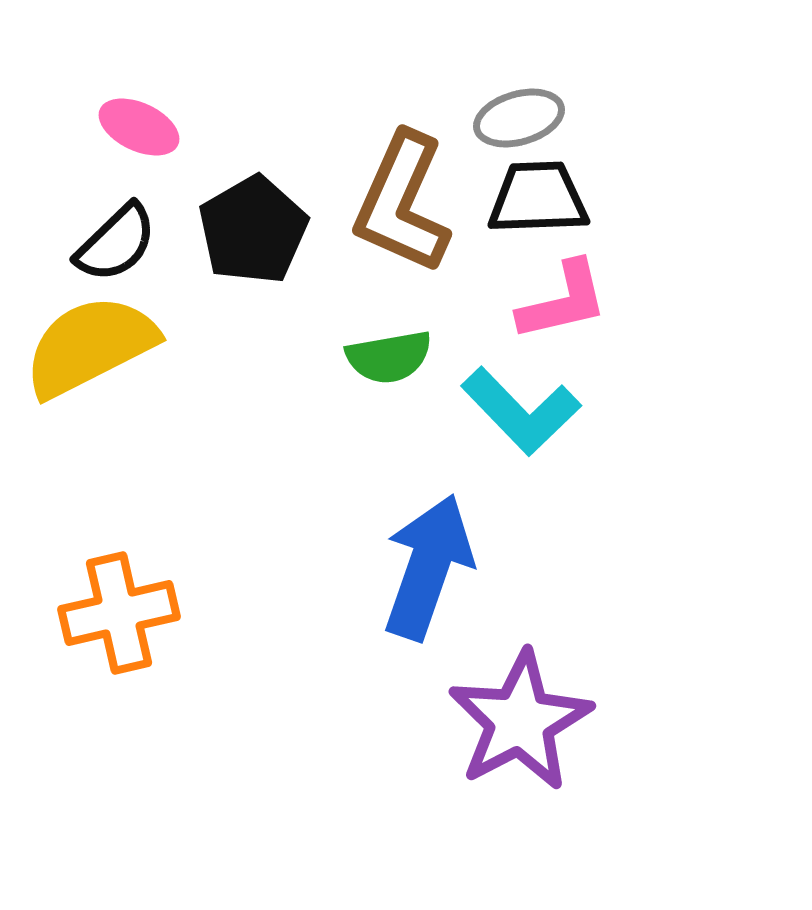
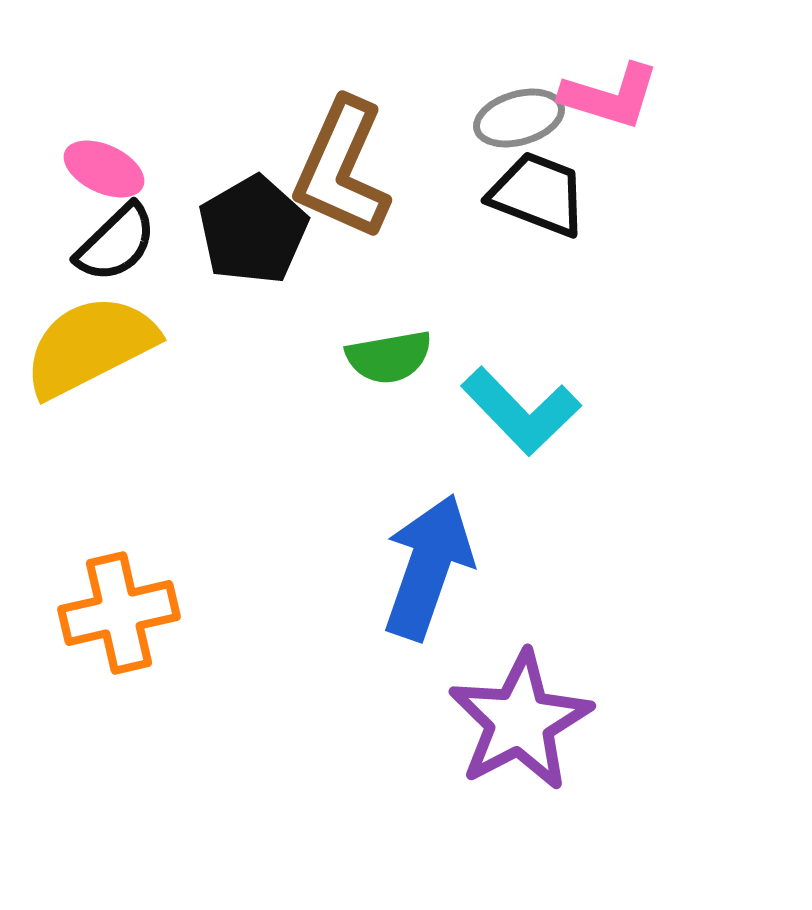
pink ellipse: moved 35 px left, 42 px down
black trapezoid: moved 4 px up; rotated 23 degrees clockwise
brown L-shape: moved 60 px left, 34 px up
pink L-shape: moved 47 px right, 205 px up; rotated 30 degrees clockwise
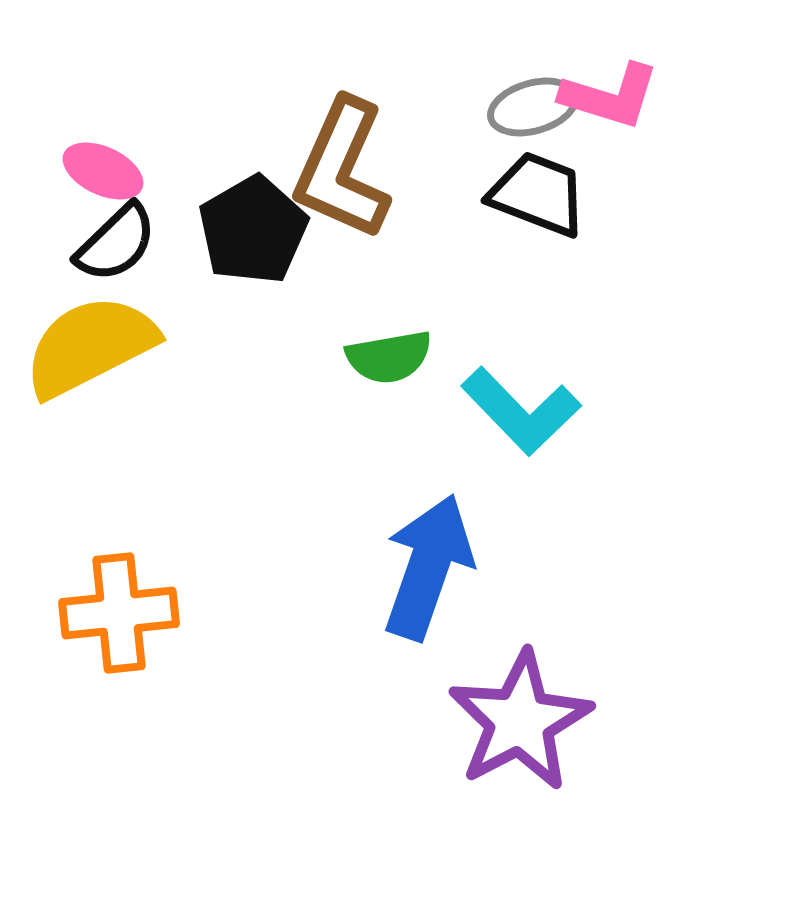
gray ellipse: moved 14 px right, 11 px up
pink ellipse: moved 1 px left, 2 px down
orange cross: rotated 7 degrees clockwise
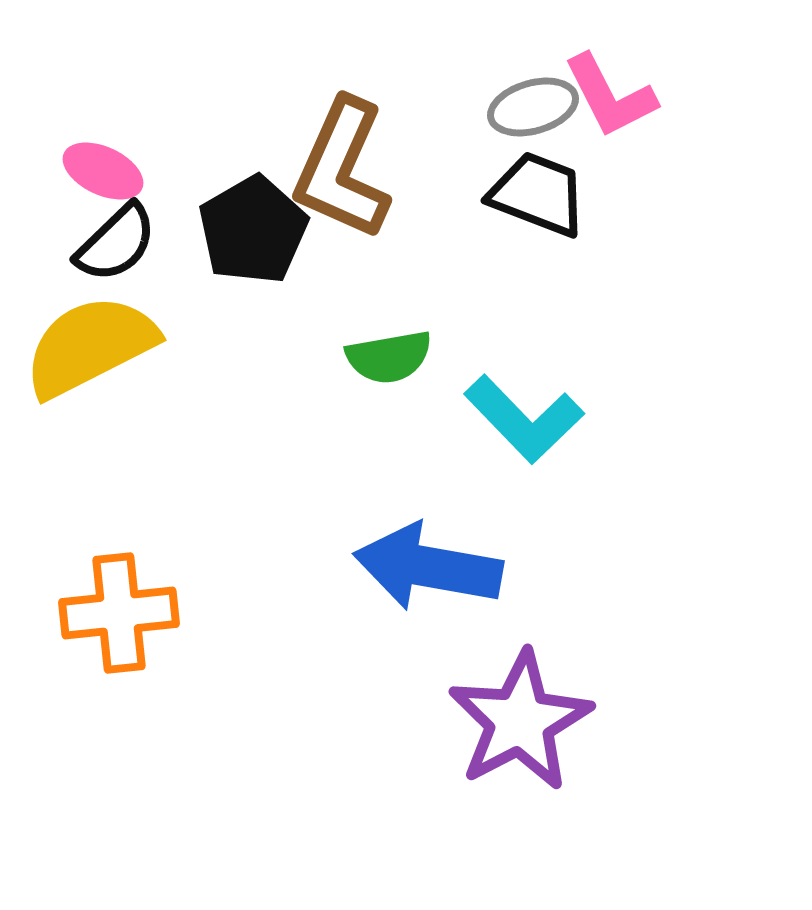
pink L-shape: rotated 46 degrees clockwise
cyan L-shape: moved 3 px right, 8 px down
blue arrow: rotated 99 degrees counterclockwise
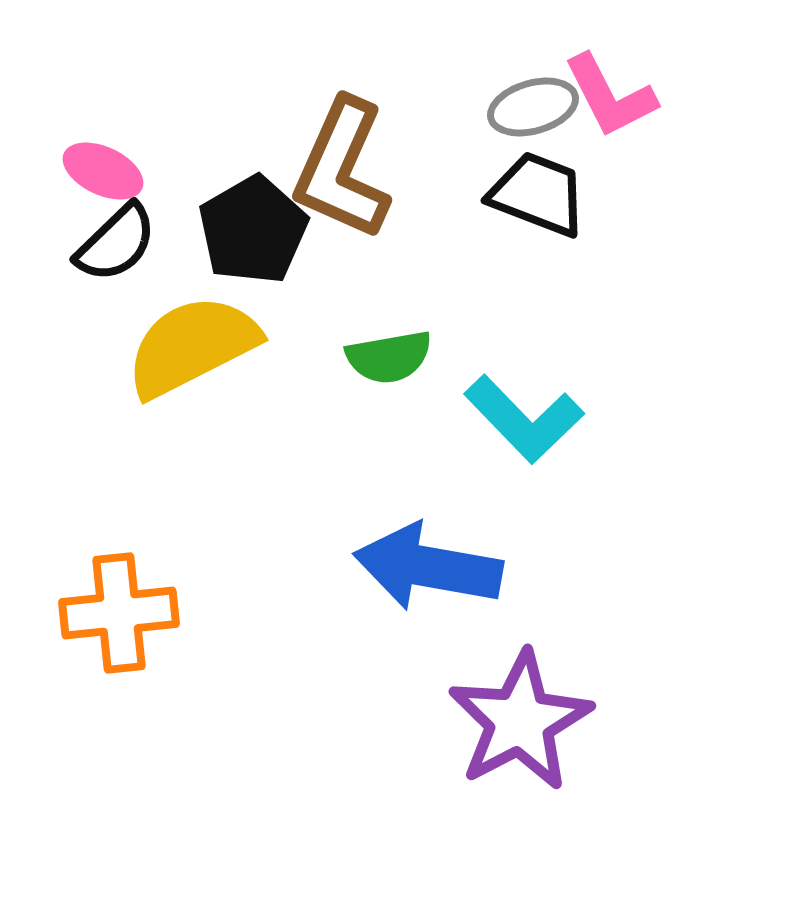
yellow semicircle: moved 102 px right
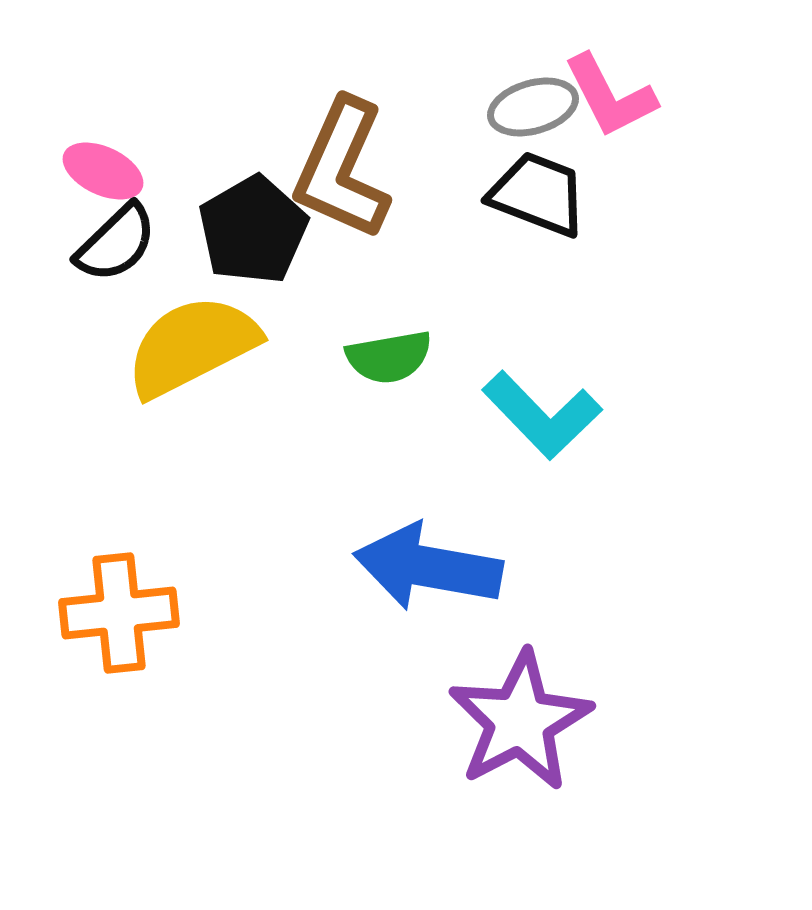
cyan L-shape: moved 18 px right, 4 px up
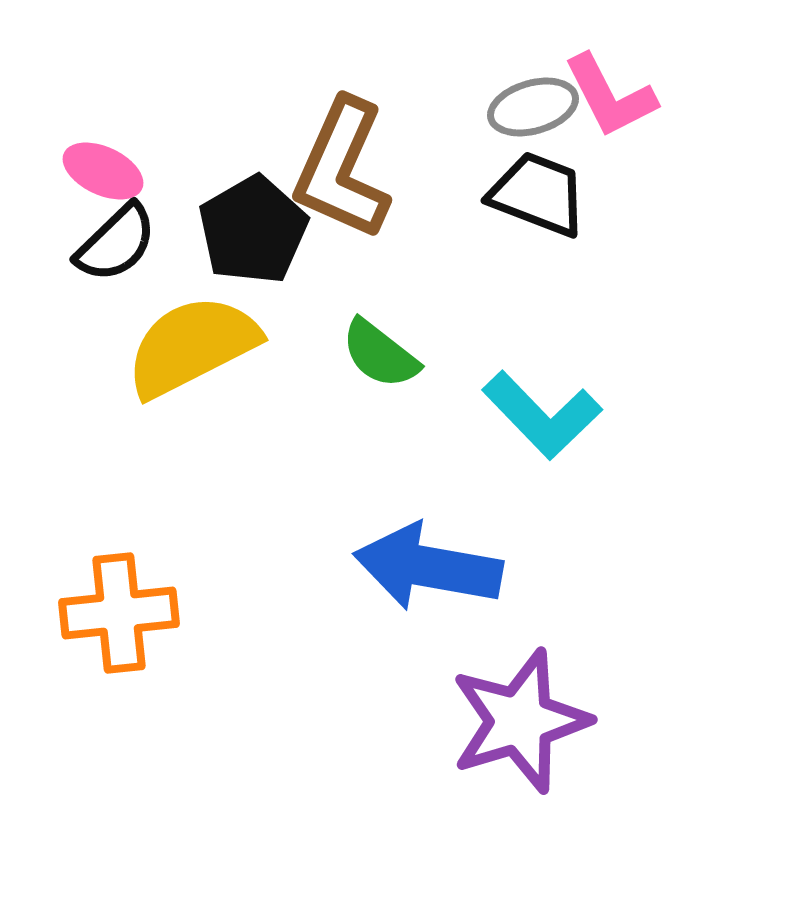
green semicircle: moved 9 px left, 3 px up; rotated 48 degrees clockwise
purple star: rotated 11 degrees clockwise
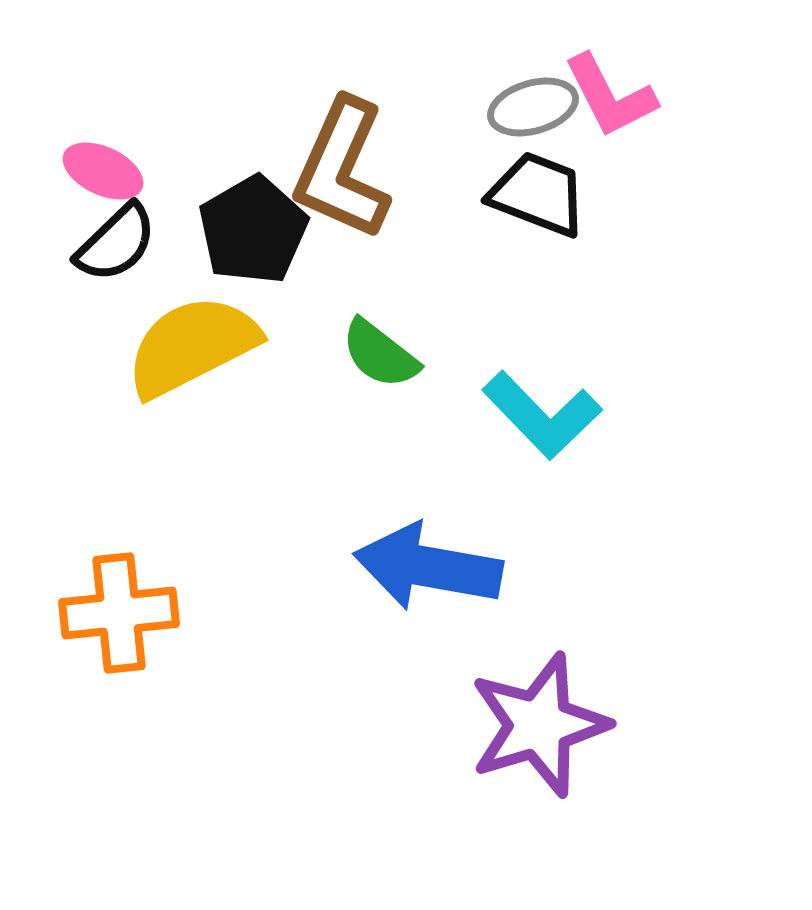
purple star: moved 19 px right, 4 px down
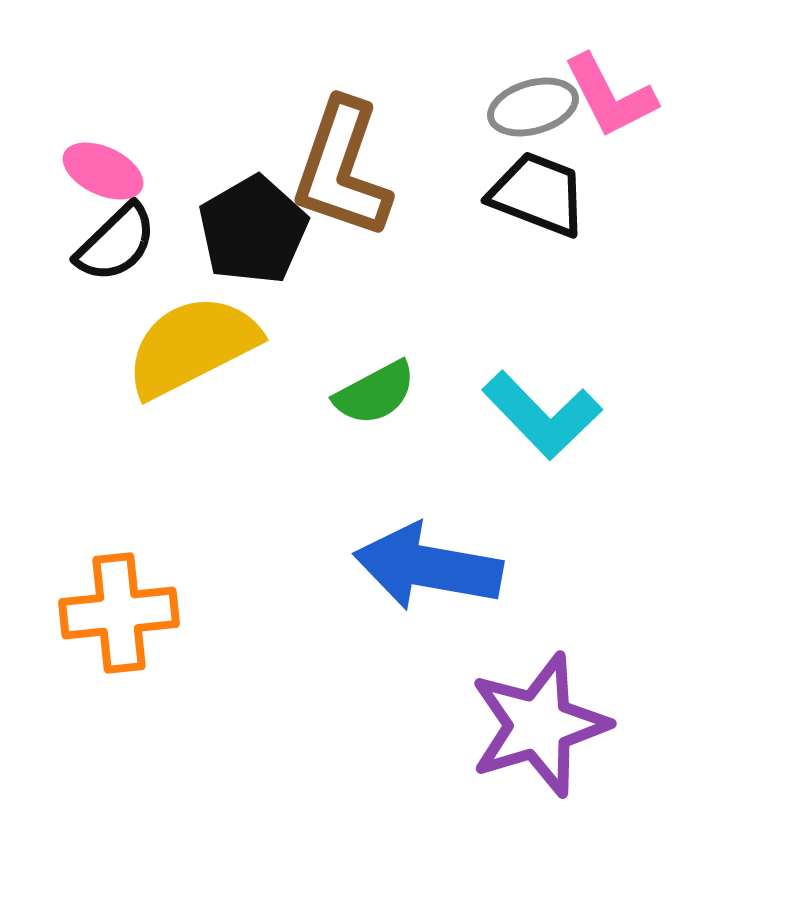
brown L-shape: rotated 5 degrees counterclockwise
green semicircle: moved 5 px left, 39 px down; rotated 66 degrees counterclockwise
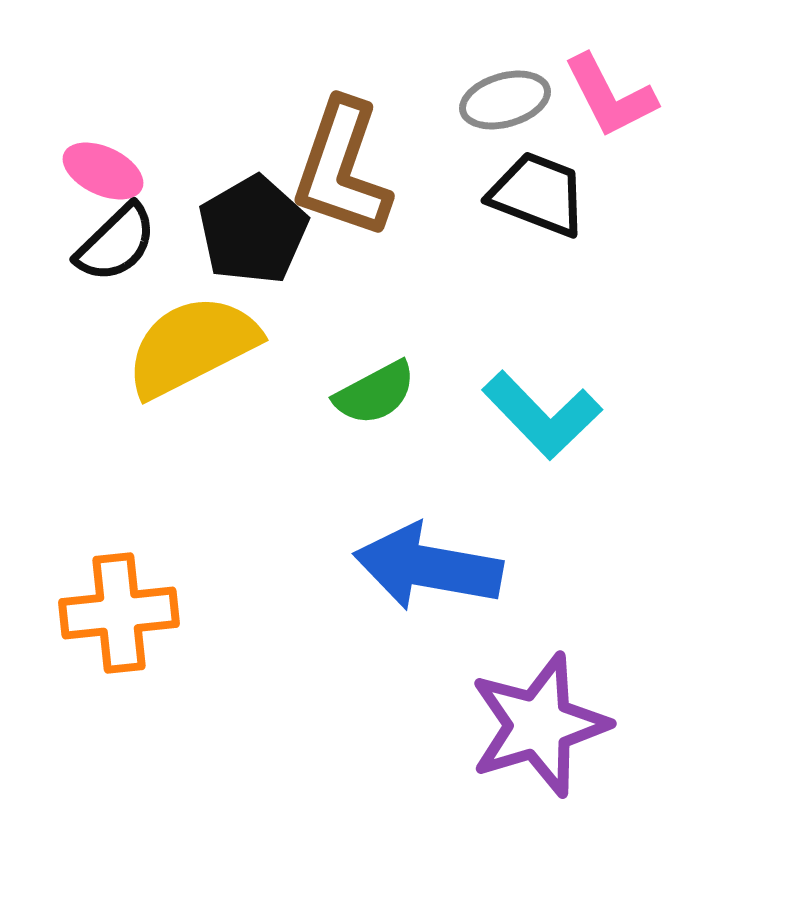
gray ellipse: moved 28 px left, 7 px up
